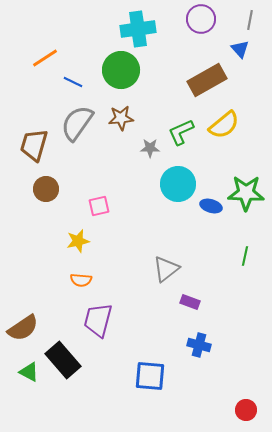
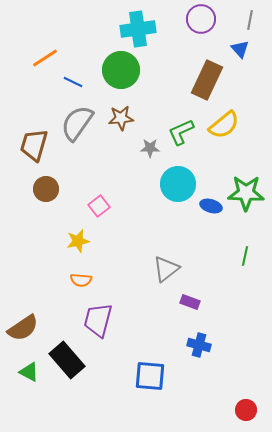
brown rectangle: rotated 36 degrees counterclockwise
pink square: rotated 25 degrees counterclockwise
black rectangle: moved 4 px right
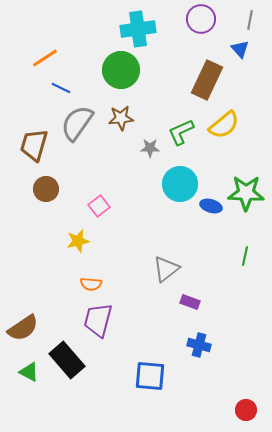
blue line: moved 12 px left, 6 px down
cyan circle: moved 2 px right
orange semicircle: moved 10 px right, 4 px down
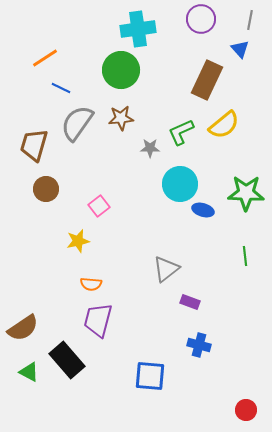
blue ellipse: moved 8 px left, 4 px down
green line: rotated 18 degrees counterclockwise
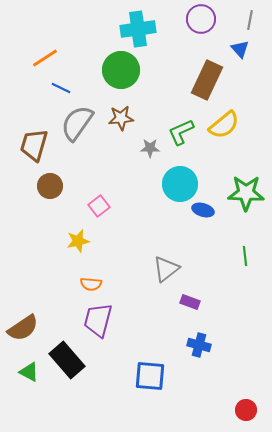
brown circle: moved 4 px right, 3 px up
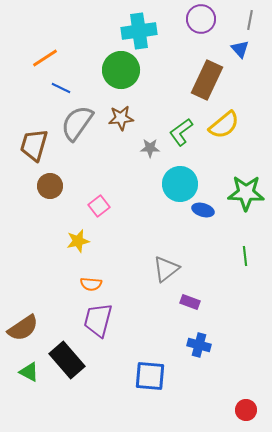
cyan cross: moved 1 px right, 2 px down
green L-shape: rotated 12 degrees counterclockwise
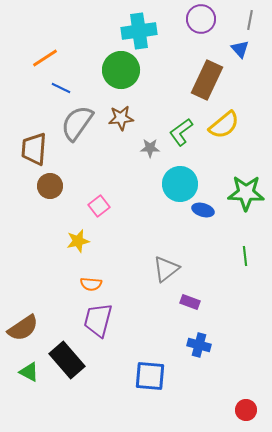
brown trapezoid: moved 4 px down; rotated 12 degrees counterclockwise
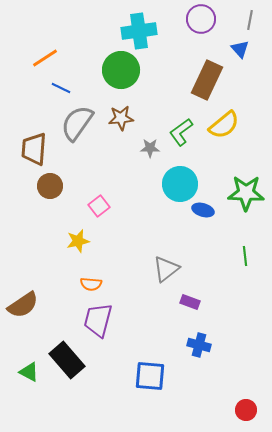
brown semicircle: moved 23 px up
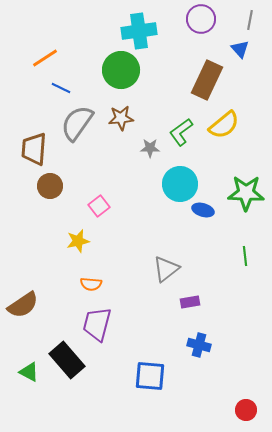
purple rectangle: rotated 30 degrees counterclockwise
purple trapezoid: moved 1 px left, 4 px down
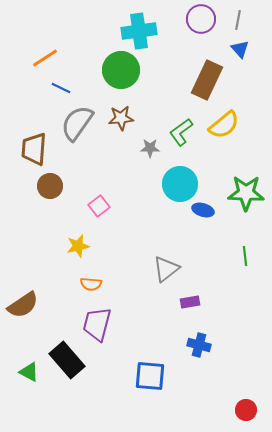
gray line: moved 12 px left
yellow star: moved 5 px down
